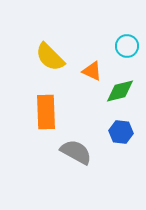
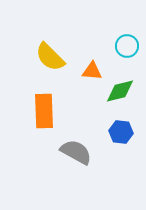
orange triangle: rotated 20 degrees counterclockwise
orange rectangle: moved 2 px left, 1 px up
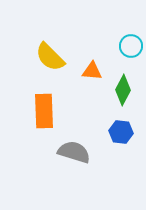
cyan circle: moved 4 px right
green diamond: moved 3 px right, 1 px up; rotated 48 degrees counterclockwise
gray semicircle: moved 2 px left; rotated 12 degrees counterclockwise
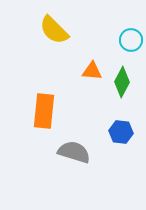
cyan circle: moved 6 px up
yellow semicircle: moved 4 px right, 27 px up
green diamond: moved 1 px left, 8 px up
orange rectangle: rotated 8 degrees clockwise
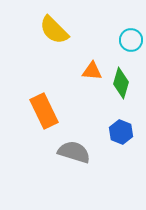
green diamond: moved 1 px left, 1 px down; rotated 12 degrees counterclockwise
orange rectangle: rotated 32 degrees counterclockwise
blue hexagon: rotated 15 degrees clockwise
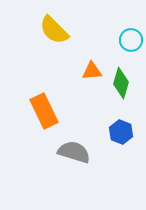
orange triangle: rotated 10 degrees counterclockwise
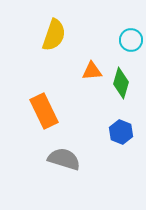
yellow semicircle: moved 5 px down; rotated 116 degrees counterclockwise
gray semicircle: moved 10 px left, 7 px down
